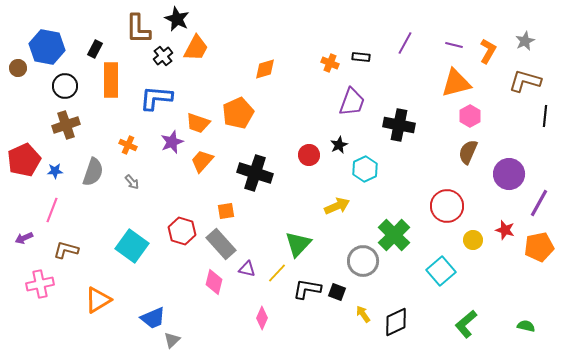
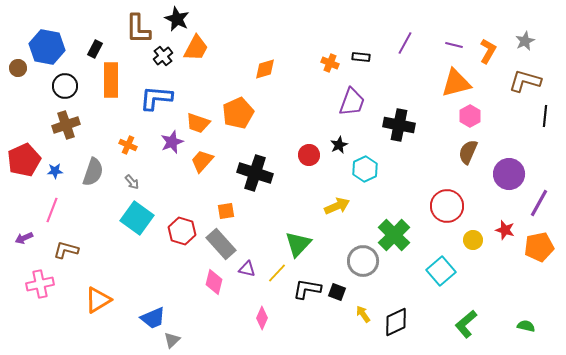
cyan square at (132, 246): moved 5 px right, 28 px up
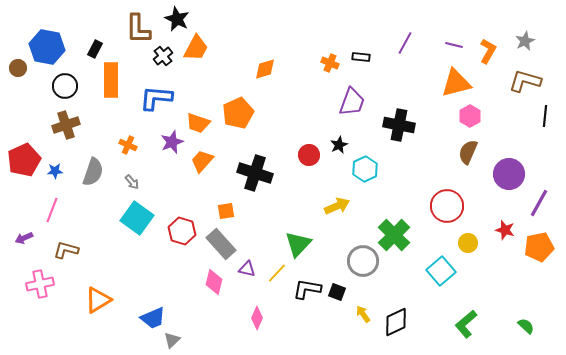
yellow circle at (473, 240): moved 5 px left, 3 px down
pink diamond at (262, 318): moved 5 px left
green semicircle at (526, 326): rotated 30 degrees clockwise
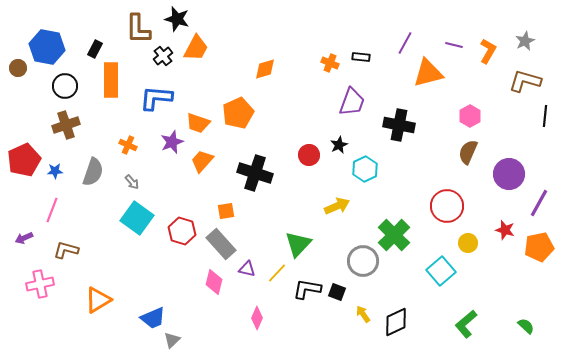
black star at (177, 19): rotated 10 degrees counterclockwise
orange triangle at (456, 83): moved 28 px left, 10 px up
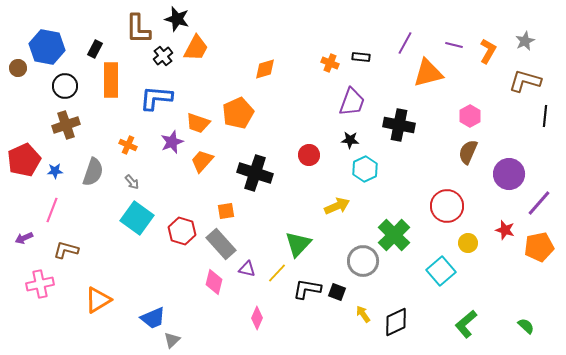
black star at (339, 145): moved 11 px right, 5 px up; rotated 30 degrees clockwise
purple line at (539, 203): rotated 12 degrees clockwise
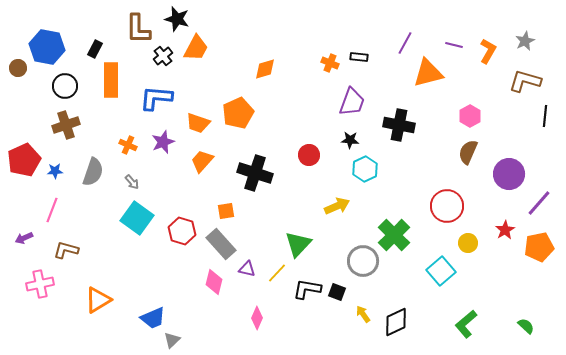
black rectangle at (361, 57): moved 2 px left
purple star at (172, 142): moved 9 px left
red star at (505, 230): rotated 24 degrees clockwise
